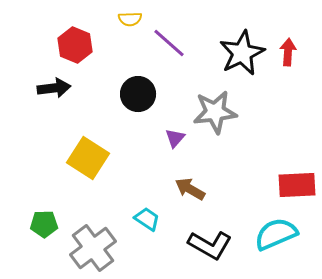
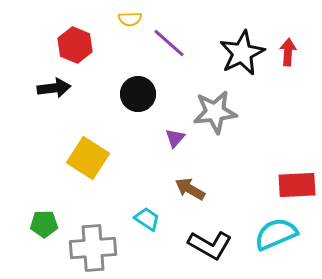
gray cross: rotated 33 degrees clockwise
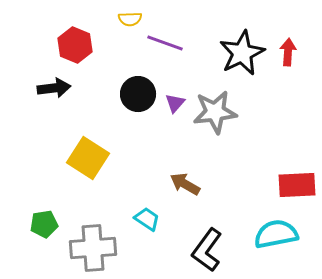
purple line: moved 4 px left; rotated 21 degrees counterclockwise
purple triangle: moved 35 px up
brown arrow: moved 5 px left, 5 px up
green pentagon: rotated 8 degrees counterclockwise
cyan semicircle: rotated 12 degrees clockwise
black L-shape: moved 3 px left, 5 px down; rotated 96 degrees clockwise
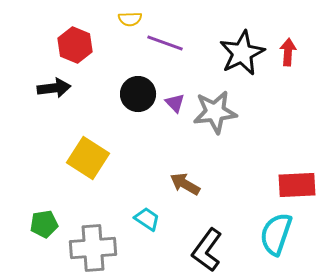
purple triangle: rotated 25 degrees counterclockwise
cyan semicircle: rotated 60 degrees counterclockwise
